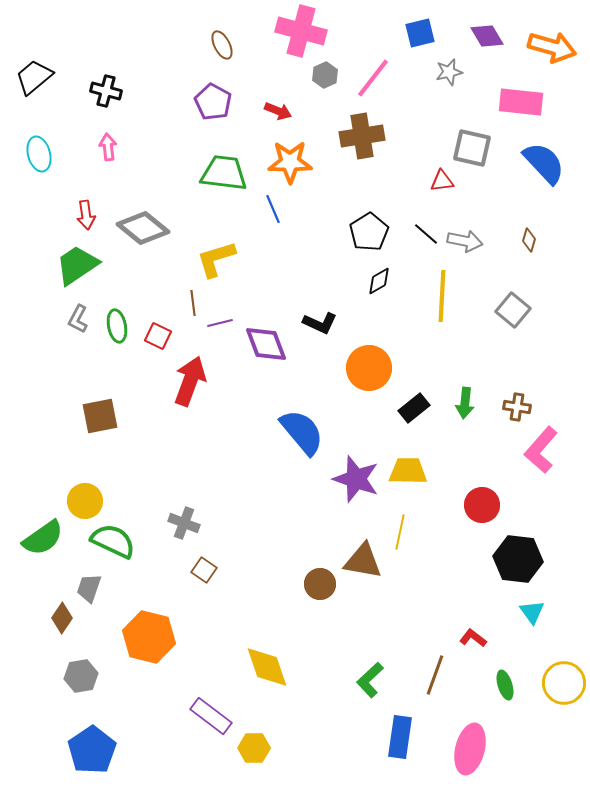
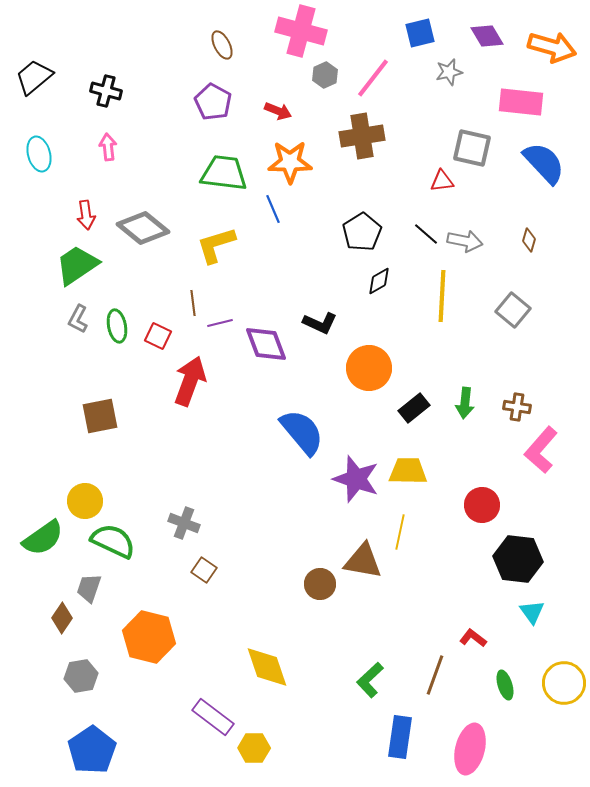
black pentagon at (369, 232): moved 7 px left
yellow L-shape at (216, 259): moved 14 px up
purple rectangle at (211, 716): moved 2 px right, 1 px down
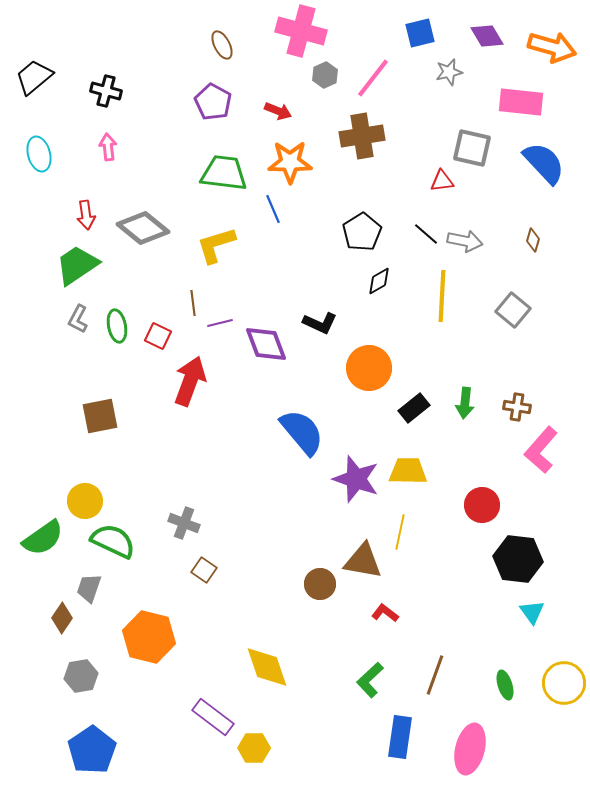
brown diamond at (529, 240): moved 4 px right
red L-shape at (473, 638): moved 88 px left, 25 px up
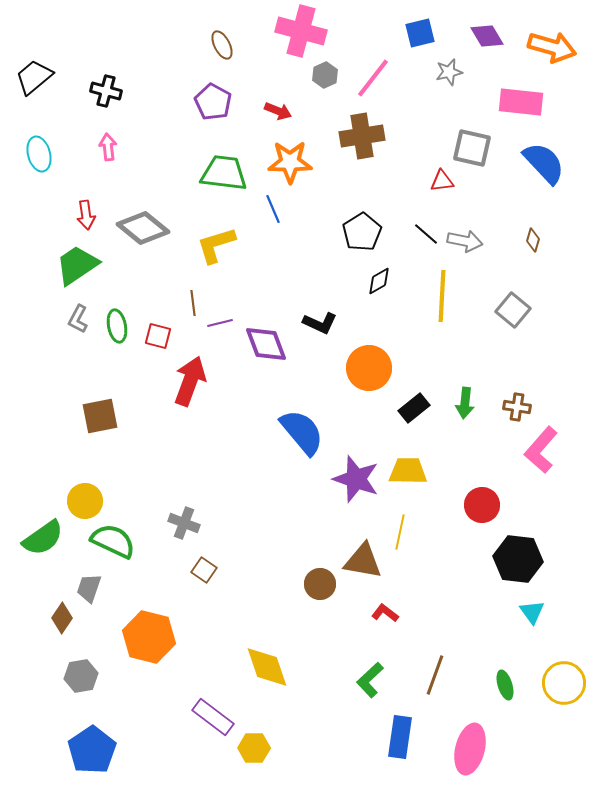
red square at (158, 336): rotated 12 degrees counterclockwise
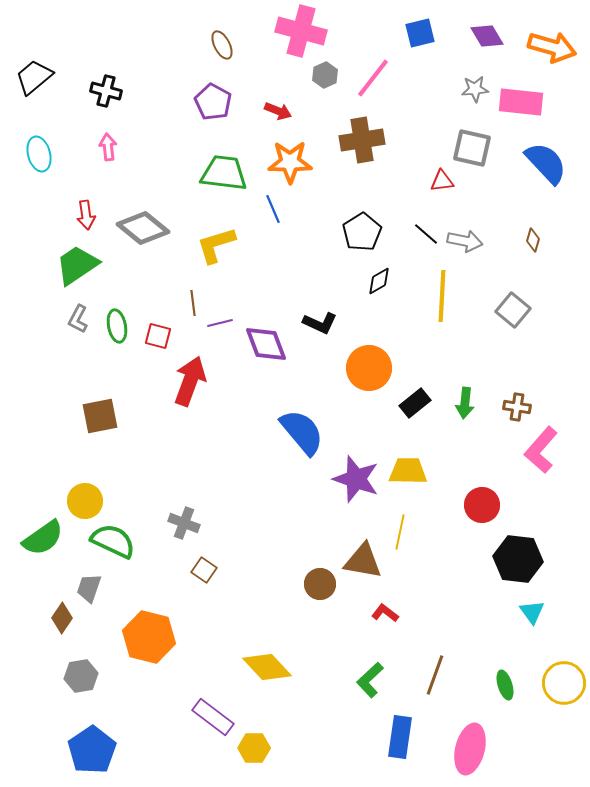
gray star at (449, 72): moved 26 px right, 17 px down; rotated 8 degrees clockwise
brown cross at (362, 136): moved 4 px down
blue semicircle at (544, 163): moved 2 px right
black rectangle at (414, 408): moved 1 px right, 5 px up
yellow diamond at (267, 667): rotated 24 degrees counterclockwise
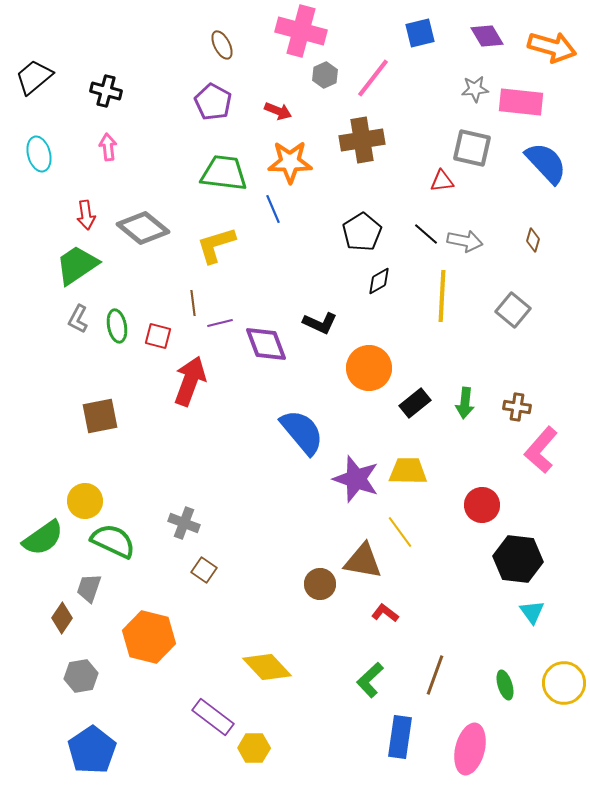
yellow line at (400, 532): rotated 48 degrees counterclockwise
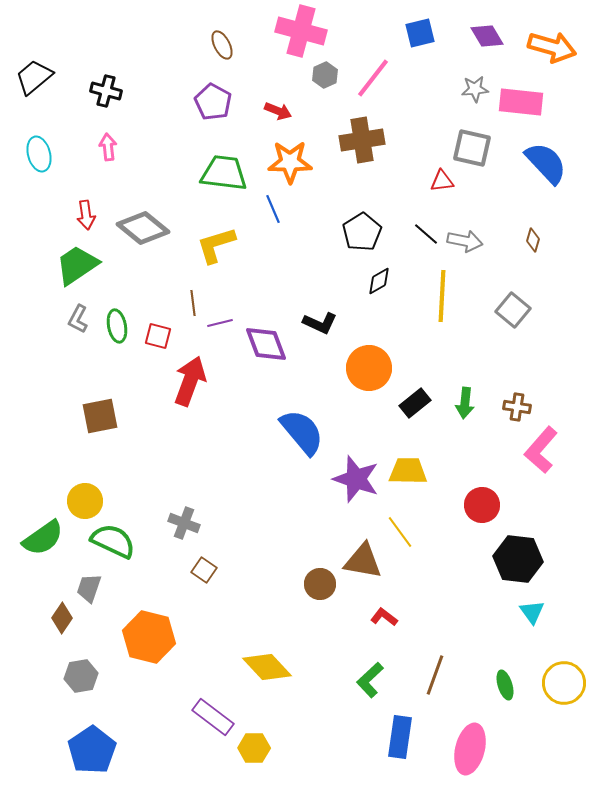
red L-shape at (385, 613): moved 1 px left, 4 px down
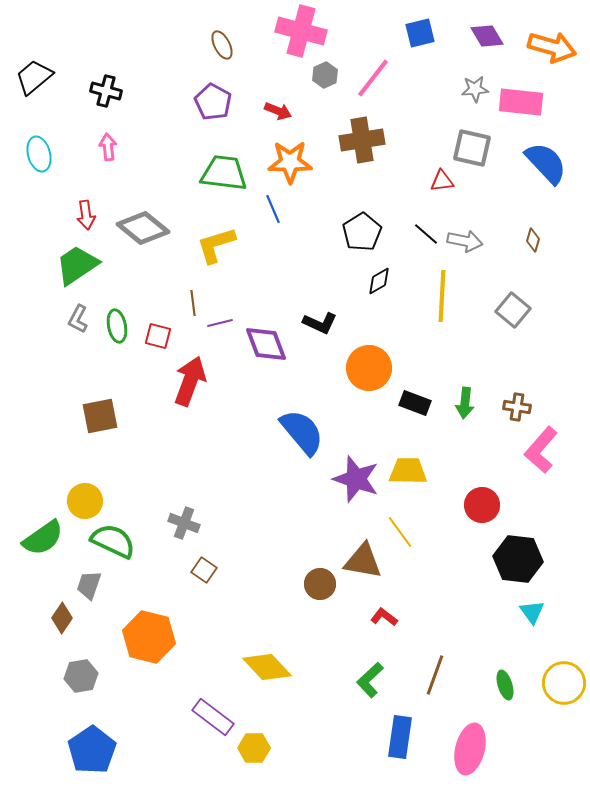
black rectangle at (415, 403): rotated 60 degrees clockwise
gray trapezoid at (89, 588): moved 3 px up
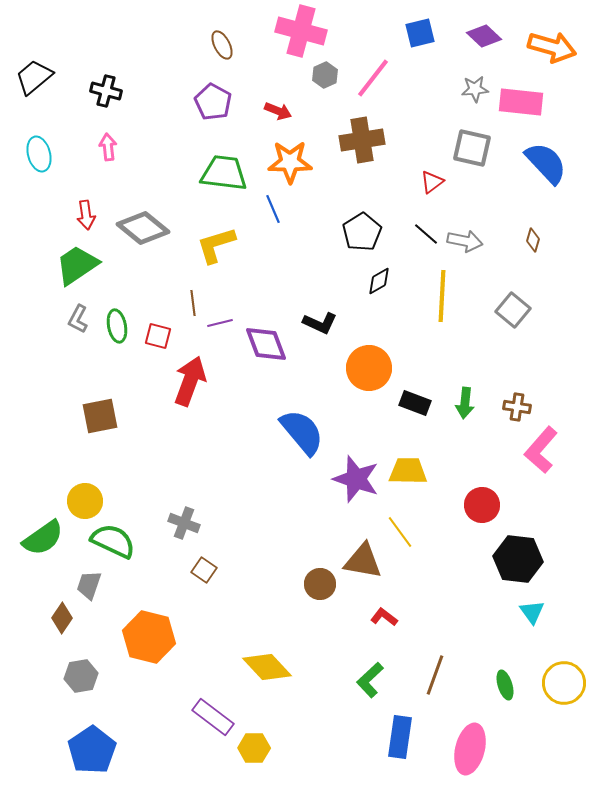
purple diamond at (487, 36): moved 3 px left; rotated 16 degrees counterclockwise
red triangle at (442, 181): moved 10 px left, 1 px down; rotated 30 degrees counterclockwise
